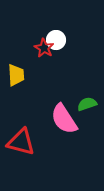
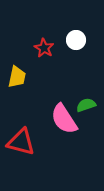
white circle: moved 20 px right
yellow trapezoid: moved 1 px right, 2 px down; rotated 15 degrees clockwise
green semicircle: moved 1 px left, 1 px down
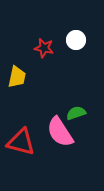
red star: rotated 18 degrees counterclockwise
green semicircle: moved 10 px left, 8 px down
pink semicircle: moved 4 px left, 13 px down
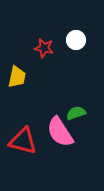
red triangle: moved 2 px right, 1 px up
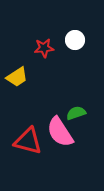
white circle: moved 1 px left
red star: rotated 18 degrees counterclockwise
yellow trapezoid: rotated 45 degrees clockwise
red triangle: moved 5 px right
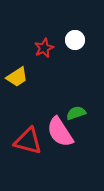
red star: rotated 18 degrees counterclockwise
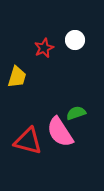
yellow trapezoid: rotated 40 degrees counterclockwise
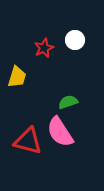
green semicircle: moved 8 px left, 11 px up
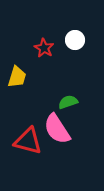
red star: rotated 18 degrees counterclockwise
pink semicircle: moved 3 px left, 3 px up
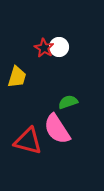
white circle: moved 16 px left, 7 px down
